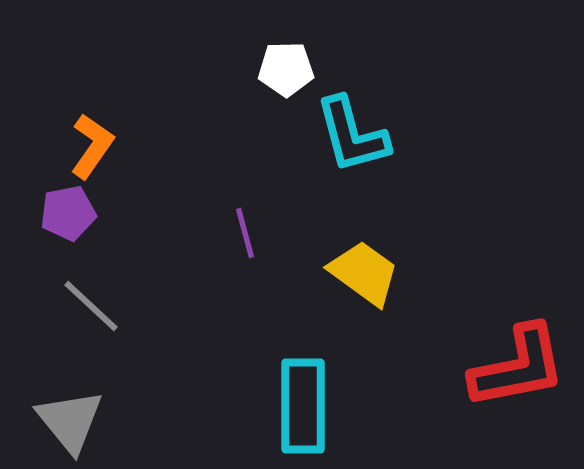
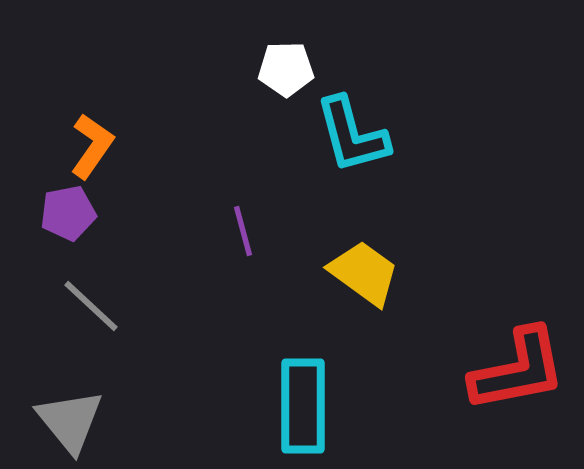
purple line: moved 2 px left, 2 px up
red L-shape: moved 3 px down
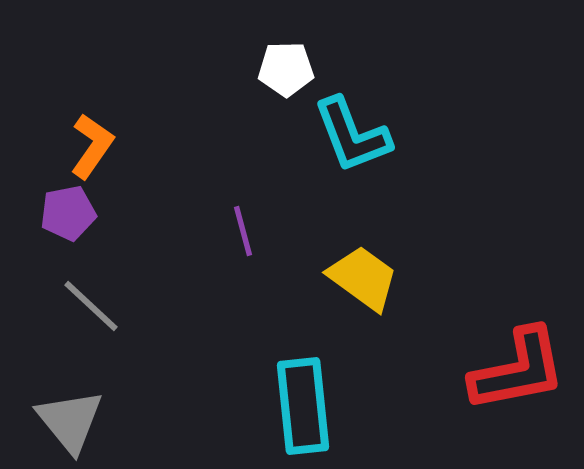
cyan L-shape: rotated 6 degrees counterclockwise
yellow trapezoid: moved 1 px left, 5 px down
cyan rectangle: rotated 6 degrees counterclockwise
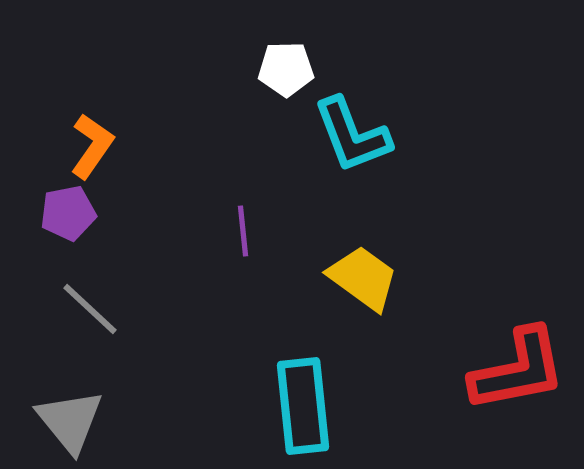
purple line: rotated 9 degrees clockwise
gray line: moved 1 px left, 3 px down
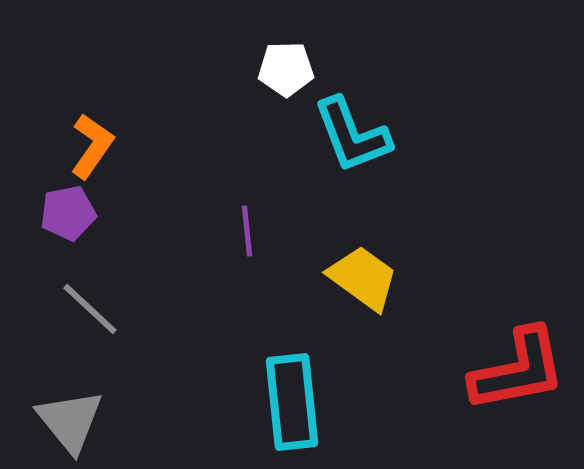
purple line: moved 4 px right
cyan rectangle: moved 11 px left, 4 px up
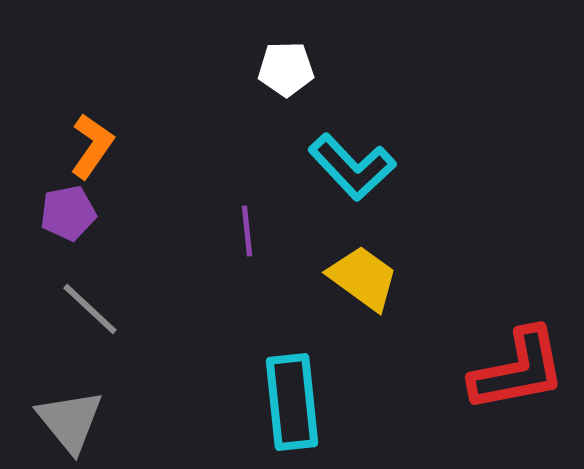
cyan L-shape: moved 32 px down; rotated 22 degrees counterclockwise
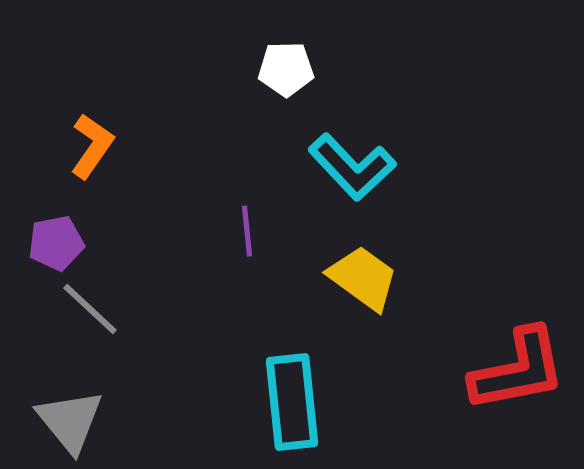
purple pentagon: moved 12 px left, 30 px down
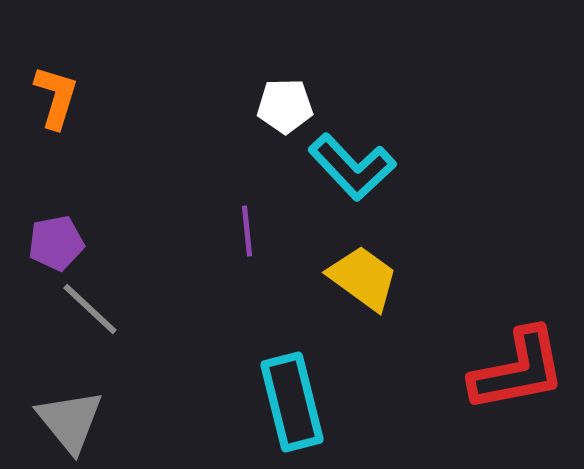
white pentagon: moved 1 px left, 37 px down
orange L-shape: moved 36 px left, 49 px up; rotated 18 degrees counterclockwise
cyan rectangle: rotated 8 degrees counterclockwise
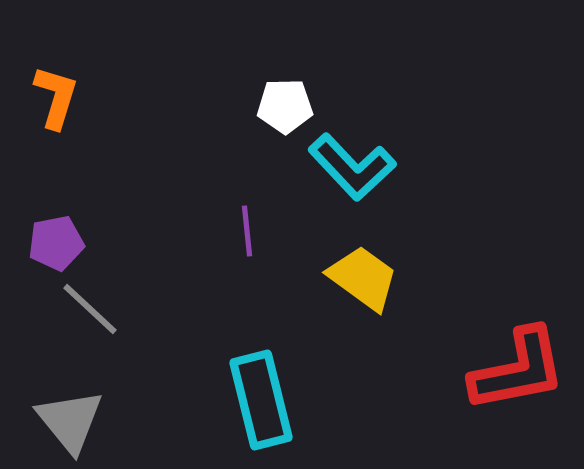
cyan rectangle: moved 31 px left, 2 px up
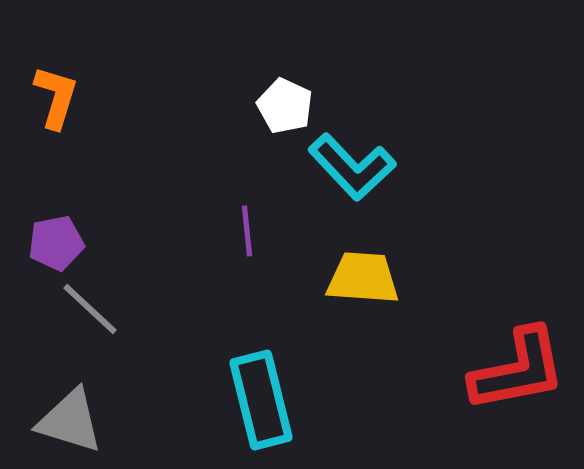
white pentagon: rotated 26 degrees clockwise
yellow trapezoid: rotated 32 degrees counterclockwise
gray triangle: rotated 34 degrees counterclockwise
